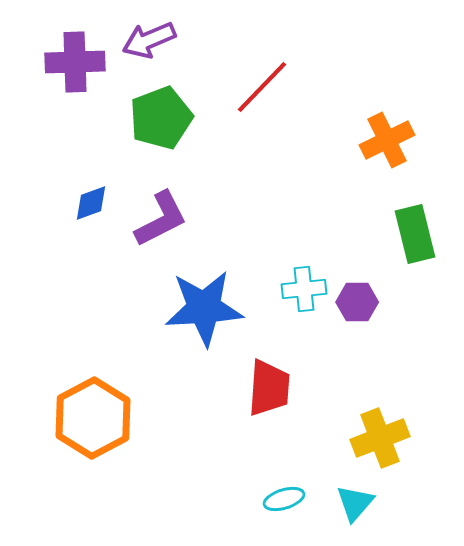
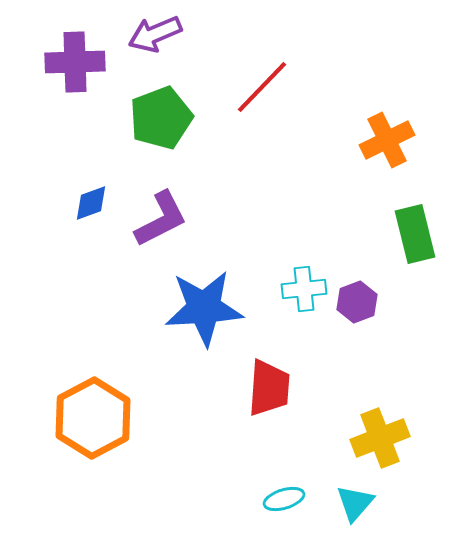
purple arrow: moved 6 px right, 6 px up
purple hexagon: rotated 21 degrees counterclockwise
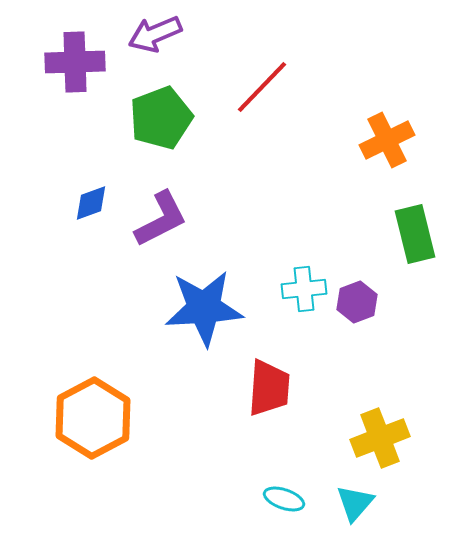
cyan ellipse: rotated 36 degrees clockwise
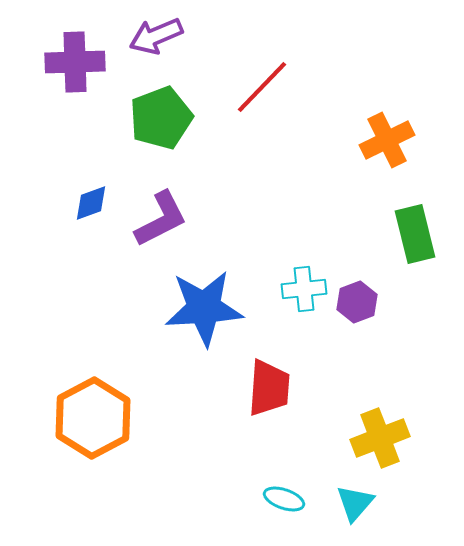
purple arrow: moved 1 px right, 2 px down
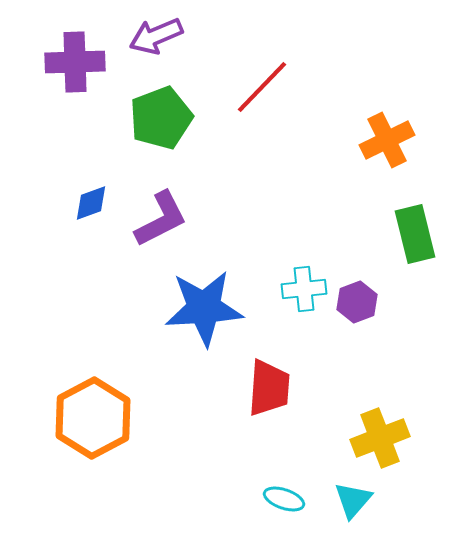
cyan triangle: moved 2 px left, 3 px up
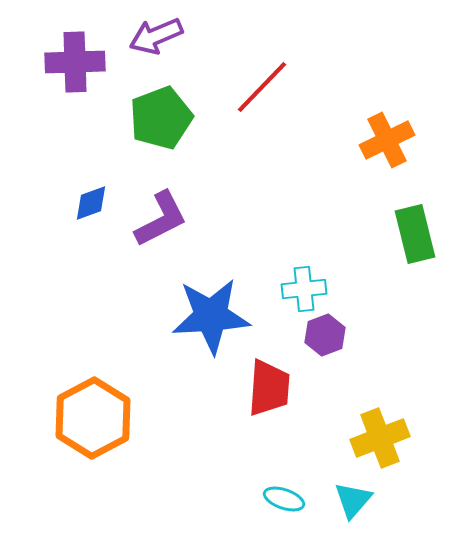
purple hexagon: moved 32 px left, 33 px down
blue star: moved 7 px right, 8 px down
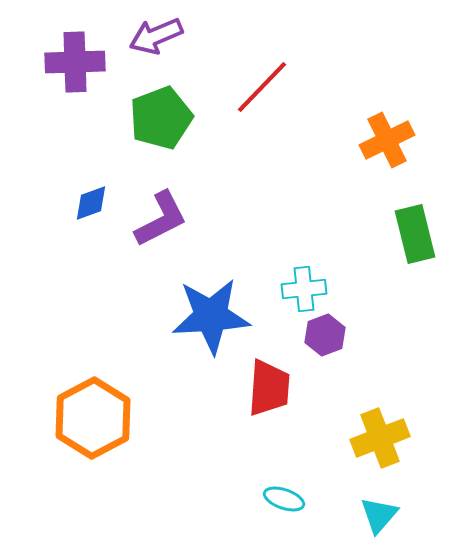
cyan triangle: moved 26 px right, 15 px down
